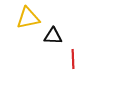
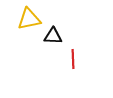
yellow triangle: moved 1 px right, 1 px down
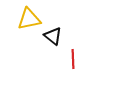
black triangle: rotated 36 degrees clockwise
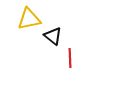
red line: moved 3 px left, 1 px up
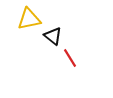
red line: rotated 30 degrees counterclockwise
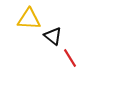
yellow triangle: rotated 15 degrees clockwise
